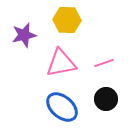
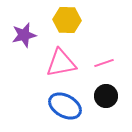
black circle: moved 3 px up
blue ellipse: moved 3 px right, 1 px up; rotated 12 degrees counterclockwise
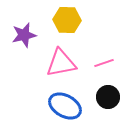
black circle: moved 2 px right, 1 px down
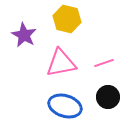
yellow hexagon: moved 1 px up; rotated 12 degrees clockwise
purple star: rotated 30 degrees counterclockwise
blue ellipse: rotated 12 degrees counterclockwise
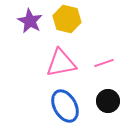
purple star: moved 6 px right, 14 px up
black circle: moved 4 px down
blue ellipse: rotated 44 degrees clockwise
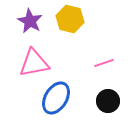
yellow hexagon: moved 3 px right
pink triangle: moved 27 px left
blue ellipse: moved 9 px left, 8 px up; rotated 60 degrees clockwise
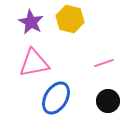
purple star: moved 1 px right, 1 px down
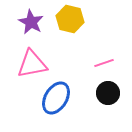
pink triangle: moved 2 px left, 1 px down
black circle: moved 8 px up
